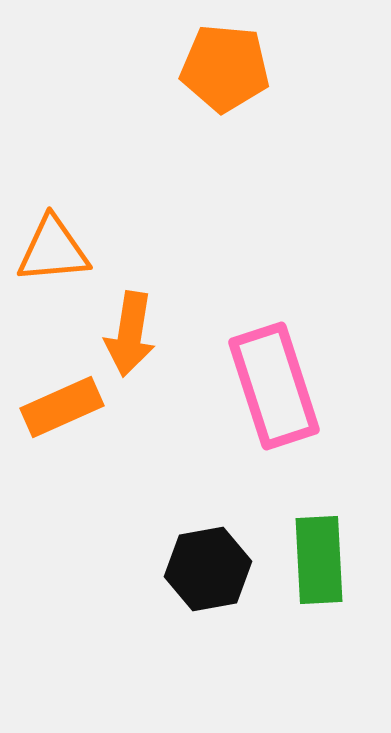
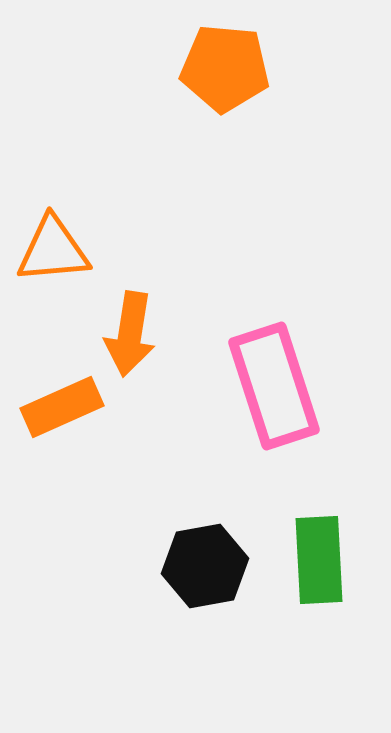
black hexagon: moved 3 px left, 3 px up
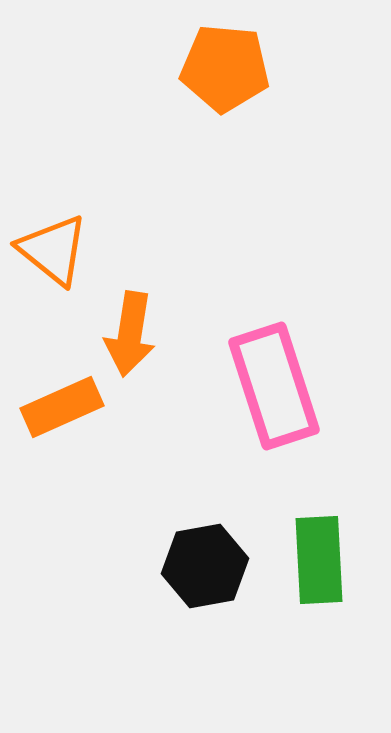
orange triangle: rotated 44 degrees clockwise
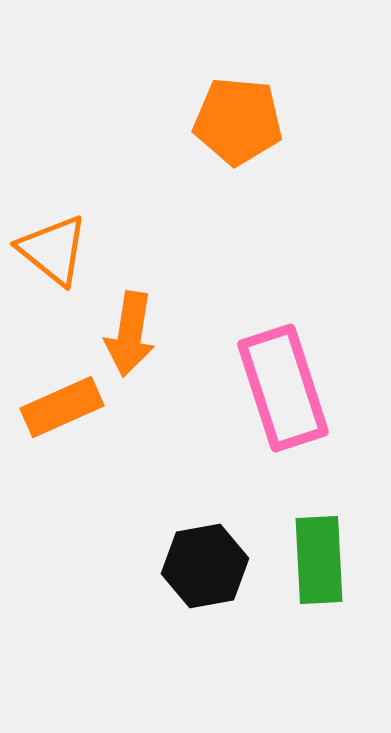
orange pentagon: moved 13 px right, 53 px down
pink rectangle: moved 9 px right, 2 px down
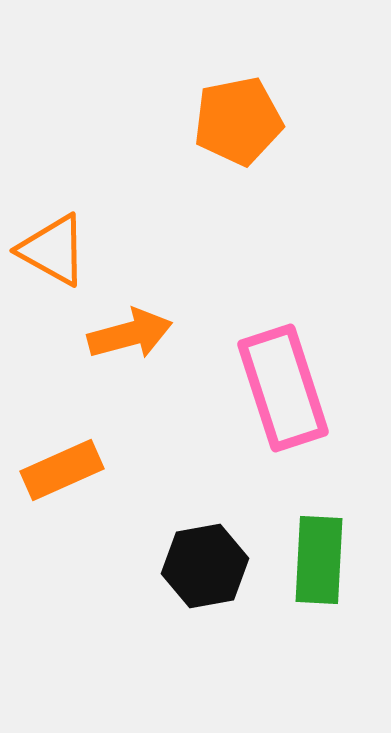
orange pentagon: rotated 16 degrees counterclockwise
orange triangle: rotated 10 degrees counterclockwise
orange arrow: rotated 114 degrees counterclockwise
orange rectangle: moved 63 px down
green rectangle: rotated 6 degrees clockwise
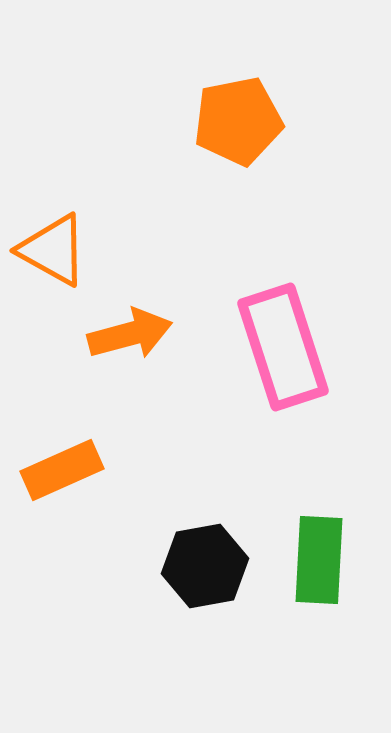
pink rectangle: moved 41 px up
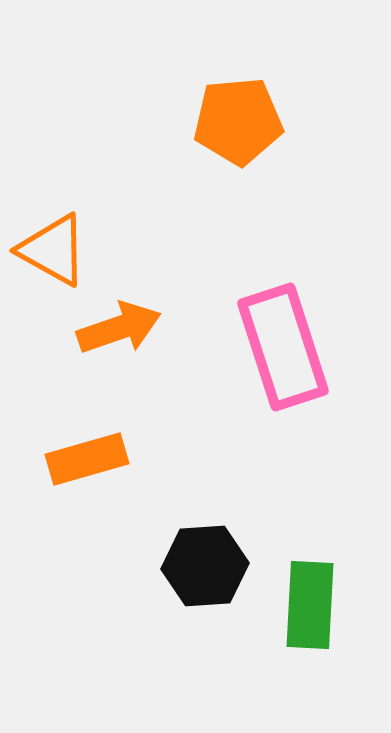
orange pentagon: rotated 6 degrees clockwise
orange arrow: moved 11 px left, 6 px up; rotated 4 degrees counterclockwise
orange rectangle: moved 25 px right, 11 px up; rotated 8 degrees clockwise
green rectangle: moved 9 px left, 45 px down
black hexagon: rotated 6 degrees clockwise
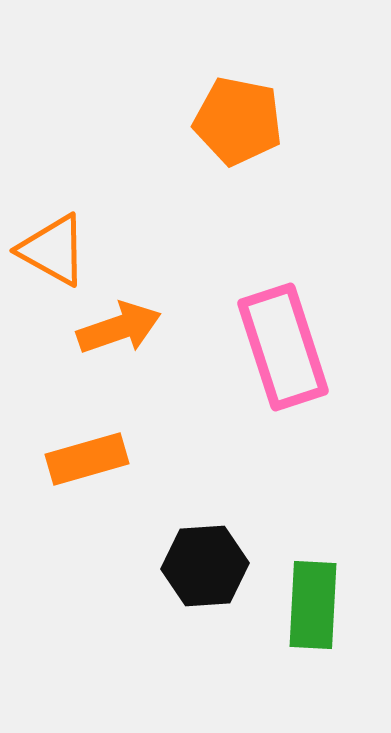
orange pentagon: rotated 16 degrees clockwise
green rectangle: moved 3 px right
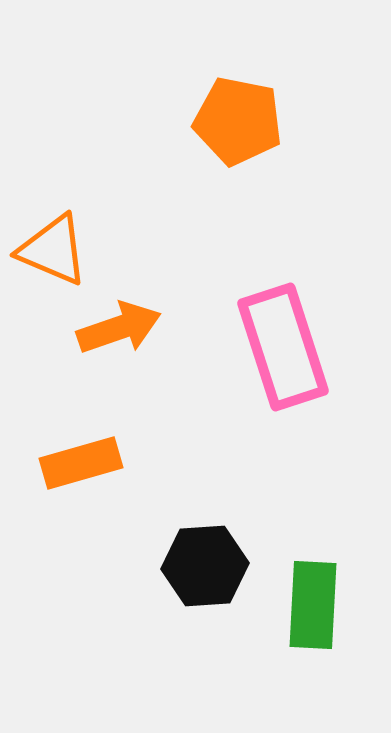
orange triangle: rotated 6 degrees counterclockwise
orange rectangle: moved 6 px left, 4 px down
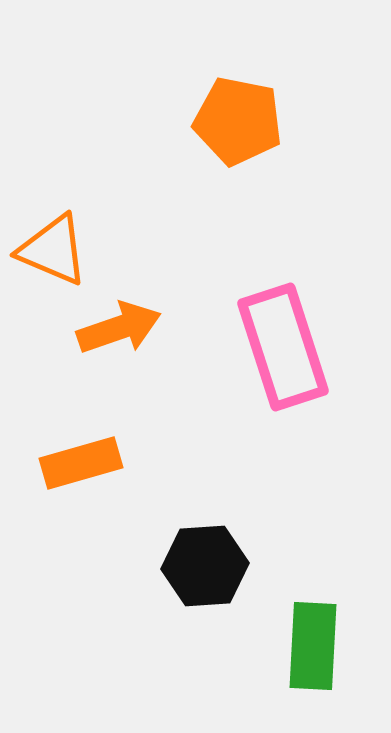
green rectangle: moved 41 px down
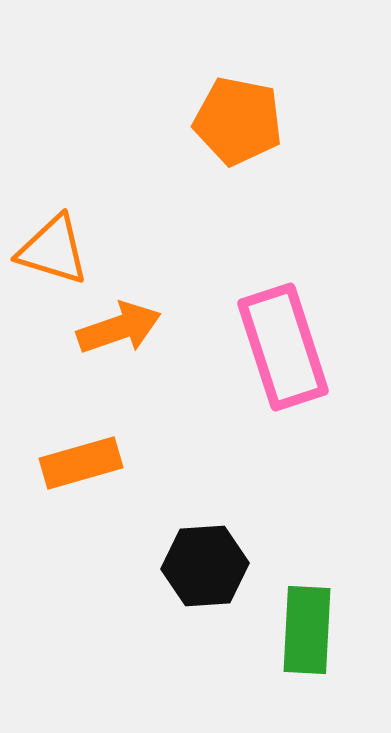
orange triangle: rotated 6 degrees counterclockwise
green rectangle: moved 6 px left, 16 px up
